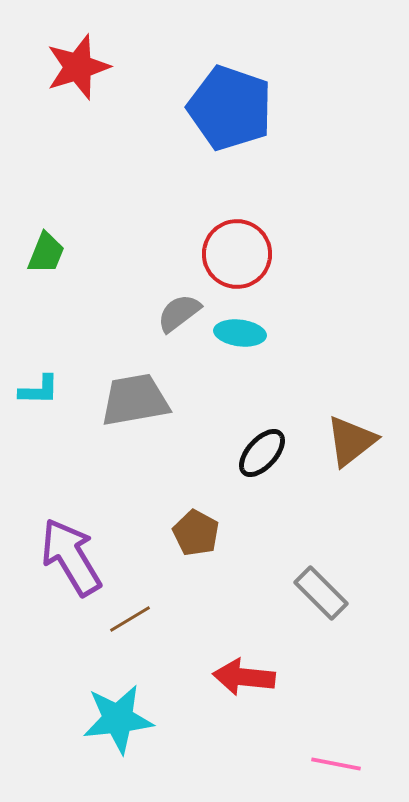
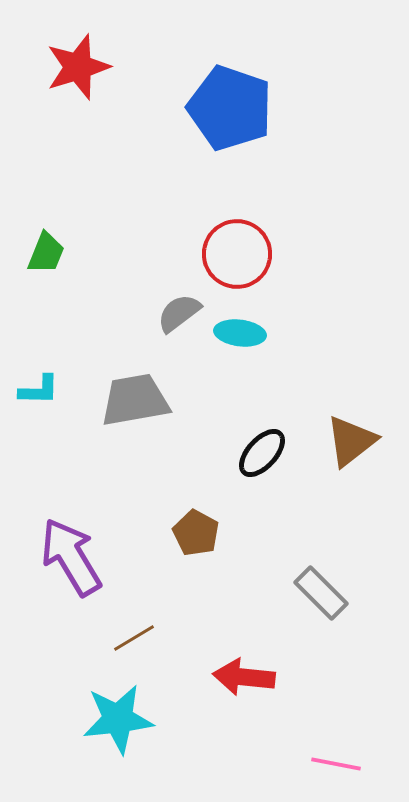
brown line: moved 4 px right, 19 px down
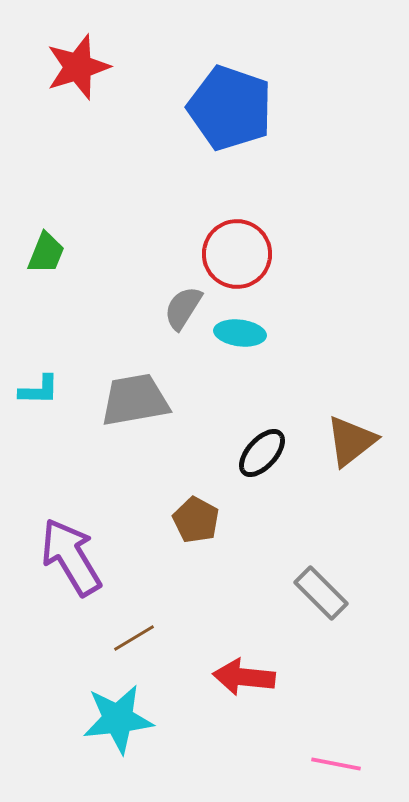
gray semicircle: moved 4 px right, 5 px up; rotated 21 degrees counterclockwise
brown pentagon: moved 13 px up
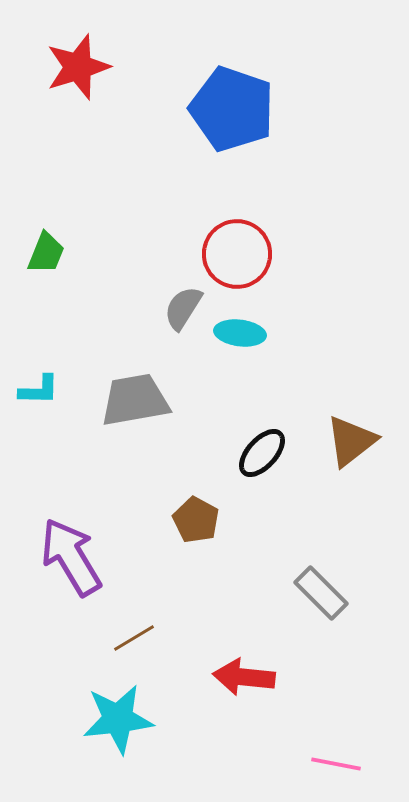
blue pentagon: moved 2 px right, 1 px down
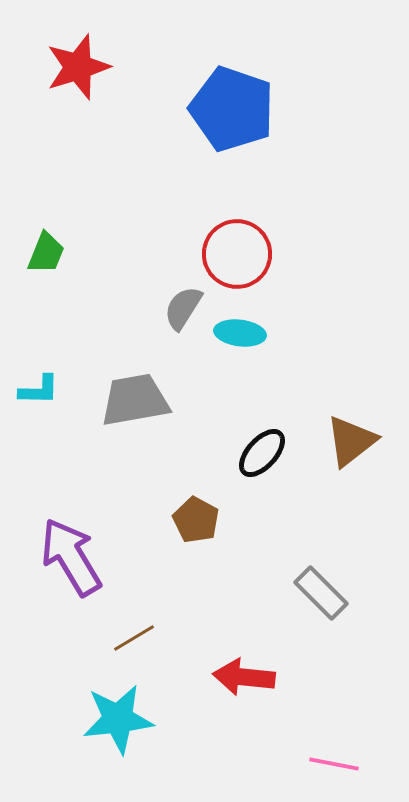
pink line: moved 2 px left
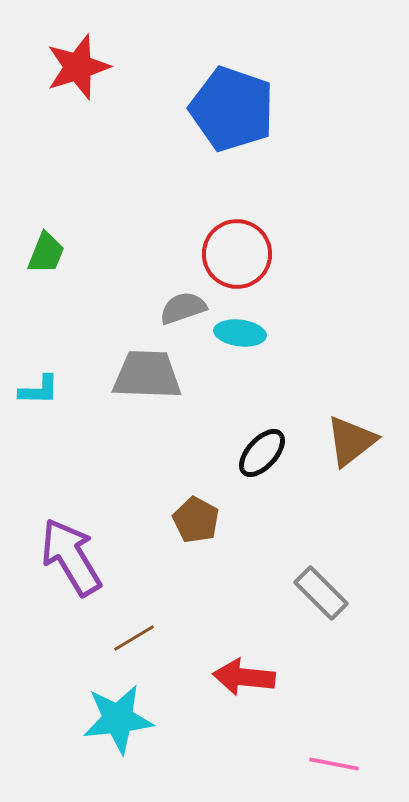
gray semicircle: rotated 39 degrees clockwise
gray trapezoid: moved 12 px right, 25 px up; rotated 12 degrees clockwise
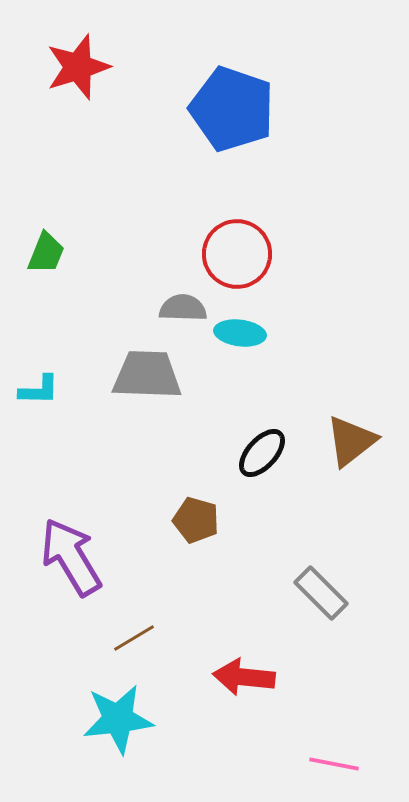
gray semicircle: rotated 21 degrees clockwise
brown pentagon: rotated 12 degrees counterclockwise
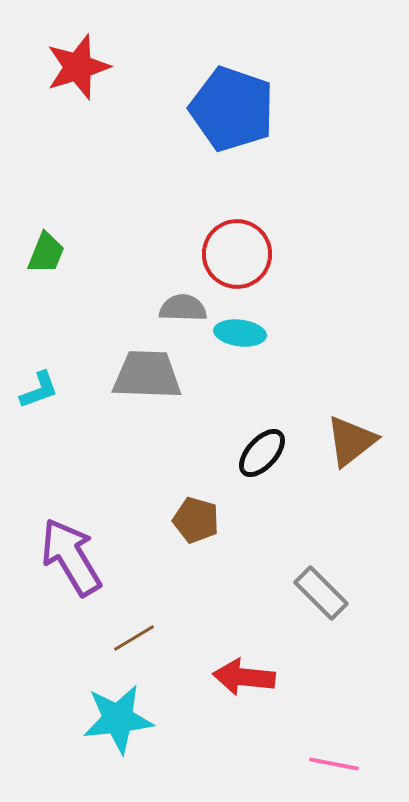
cyan L-shape: rotated 21 degrees counterclockwise
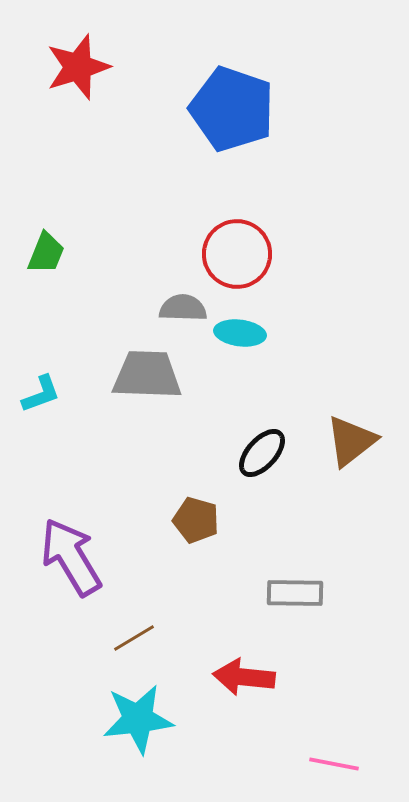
cyan L-shape: moved 2 px right, 4 px down
gray rectangle: moved 26 px left; rotated 44 degrees counterclockwise
cyan star: moved 20 px right
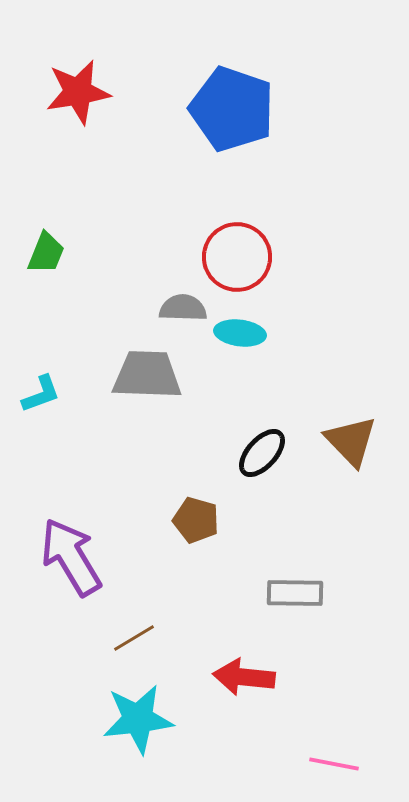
red star: moved 25 px down; rotated 8 degrees clockwise
red circle: moved 3 px down
brown triangle: rotated 36 degrees counterclockwise
